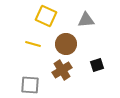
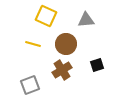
gray square: rotated 24 degrees counterclockwise
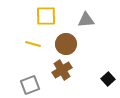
yellow square: rotated 25 degrees counterclockwise
black square: moved 11 px right, 14 px down; rotated 24 degrees counterclockwise
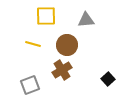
brown circle: moved 1 px right, 1 px down
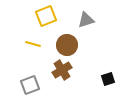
yellow square: rotated 20 degrees counterclockwise
gray triangle: rotated 12 degrees counterclockwise
black square: rotated 24 degrees clockwise
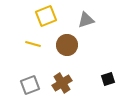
brown cross: moved 13 px down
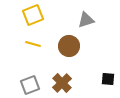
yellow square: moved 13 px left, 1 px up
brown circle: moved 2 px right, 1 px down
black square: rotated 24 degrees clockwise
brown cross: rotated 12 degrees counterclockwise
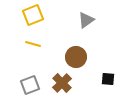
gray triangle: rotated 18 degrees counterclockwise
brown circle: moved 7 px right, 11 px down
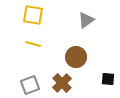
yellow square: rotated 30 degrees clockwise
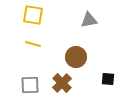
gray triangle: moved 3 px right; rotated 24 degrees clockwise
gray square: rotated 18 degrees clockwise
